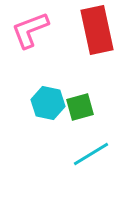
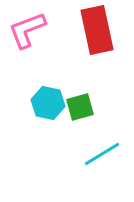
pink L-shape: moved 3 px left
cyan line: moved 11 px right
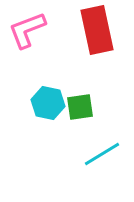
green square: rotated 8 degrees clockwise
